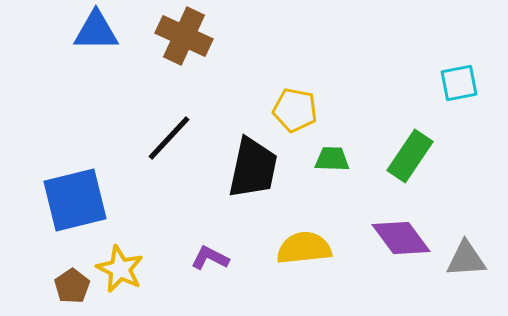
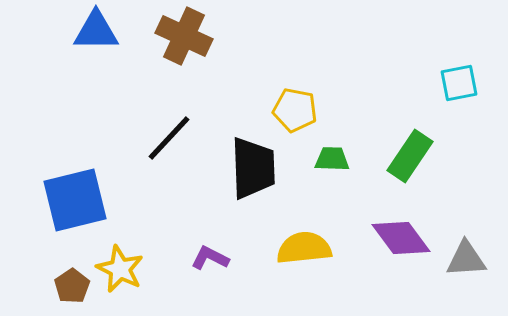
black trapezoid: rotated 14 degrees counterclockwise
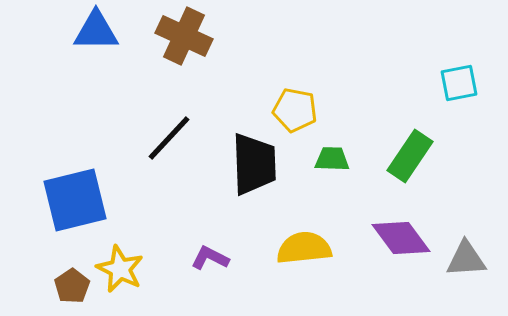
black trapezoid: moved 1 px right, 4 px up
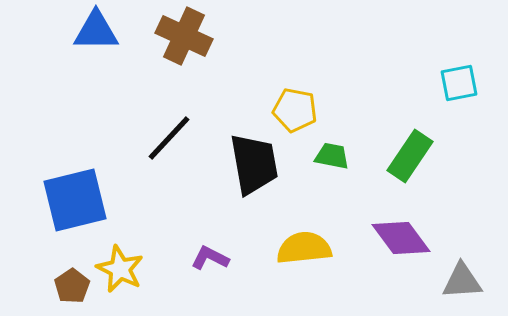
green trapezoid: moved 3 px up; rotated 9 degrees clockwise
black trapezoid: rotated 8 degrees counterclockwise
gray triangle: moved 4 px left, 22 px down
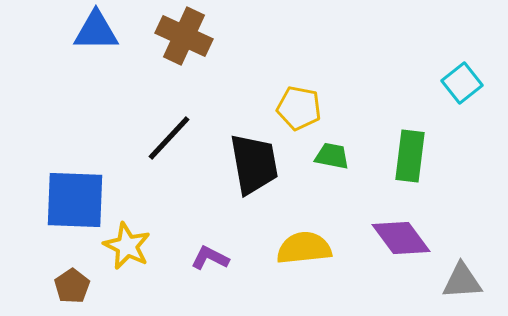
cyan square: moved 3 px right; rotated 27 degrees counterclockwise
yellow pentagon: moved 4 px right, 2 px up
green rectangle: rotated 27 degrees counterclockwise
blue square: rotated 16 degrees clockwise
yellow star: moved 7 px right, 23 px up
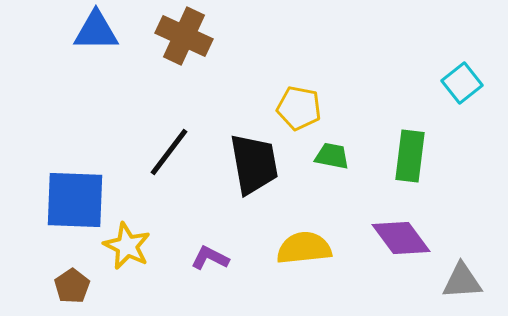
black line: moved 14 px down; rotated 6 degrees counterclockwise
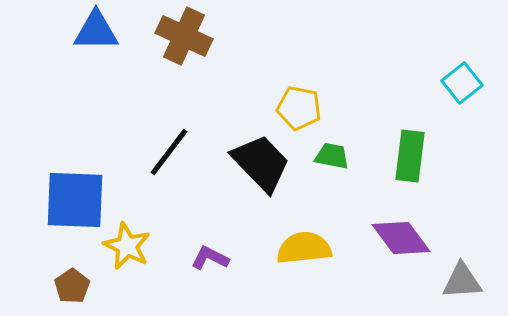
black trapezoid: moved 7 px right, 1 px up; rotated 34 degrees counterclockwise
